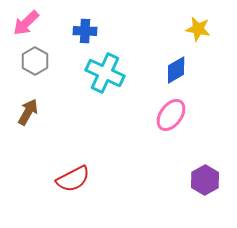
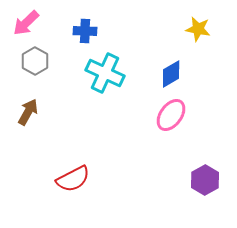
blue diamond: moved 5 px left, 4 px down
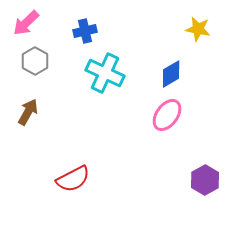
blue cross: rotated 15 degrees counterclockwise
pink ellipse: moved 4 px left
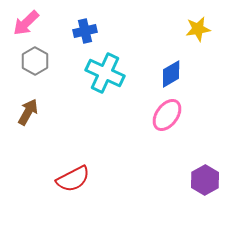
yellow star: rotated 20 degrees counterclockwise
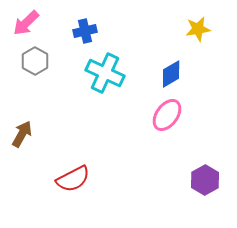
brown arrow: moved 6 px left, 22 px down
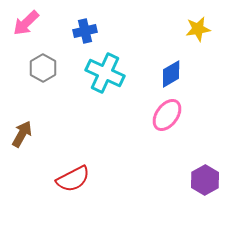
gray hexagon: moved 8 px right, 7 px down
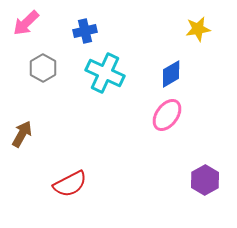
red semicircle: moved 3 px left, 5 px down
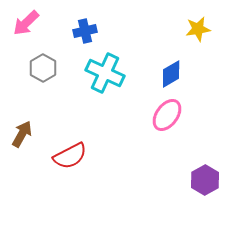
red semicircle: moved 28 px up
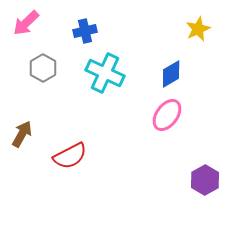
yellow star: rotated 15 degrees counterclockwise
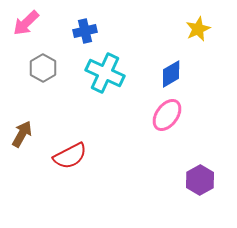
purple hexagon: moved 5 px left
